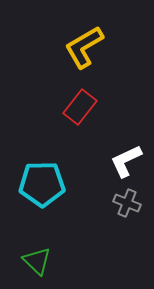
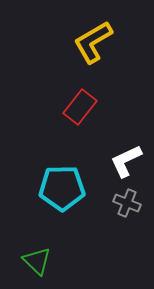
yellow L-shape: moved 9 px right, 5 px up
cyan pentagon: moved 20 px right, 4 px down
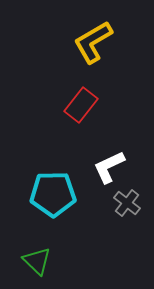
red rectangle: moved 1 px right, 2 px up
white L-shape: moved 17 px left, 6 px down
cyan pentagon: moved 9 px left, 6 px down
gray cross: rotated 16 degrees clockwise
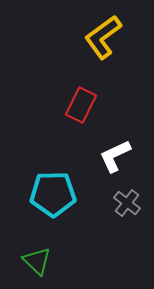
yellow L-shape: moved 10 px right, 5 px up; rotated 6 degrees counterclockwise
red rectangle: rotated 12 degrees counterclockwise
white L-shape: moved 6 px right, 11 px up
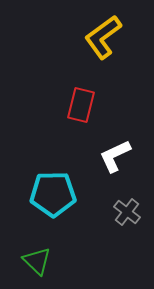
red rectangle: rotated 12 degrees counterclockwise
gray cross: moved 9 px down
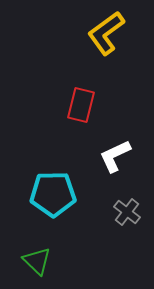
yellow L-shape: moved 3 px right, 4 px up
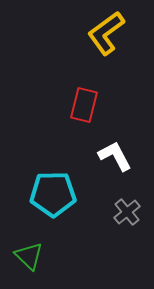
red rectangle: moved 3 px right
white L-shape: rotated 87 degrees clockwise
gray cross: rotated 12 degrees clockwise
green triangle: moved 8 px left, 5 px up
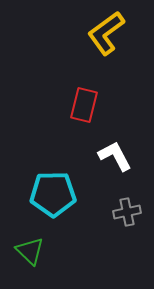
gray cross: rotated 28 degrees clockwise
green triangle: moved 1 px right, 5 px up
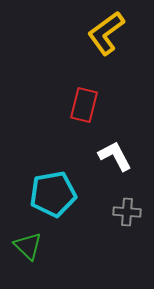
cyan pentagon: rotated 9 degrees counterclockwise
gray cross: rotated 16 degrees clockwise
green triangle: moved 2 px left, 5 px up
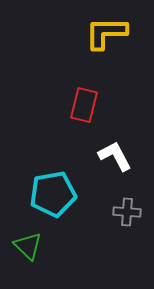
yellow L-shape: rotated 36 degrees clockwise
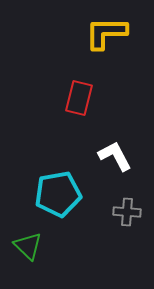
red rectangle: moved 5 px left, 7 px up
cyan pentagon: moved 5 px right
